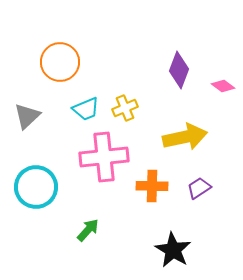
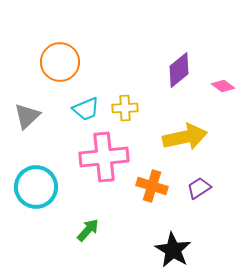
purple diamond: rotated 30 degrees clockwise
yellow cross: rotated 20 degrees clockwise
orange cross: rotated 16 degrees clockwise
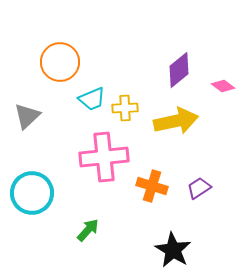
cyan trapezoid: moved 6 px right, 10 px up
yellow arrow: moved 9 px left, 16 px up
cyan circle: moved 4 px left, 6 px down
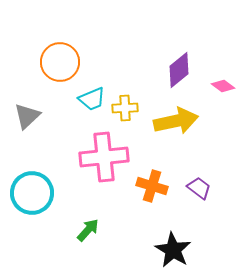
purple trapezoid: rotated 70 degrees clockwise
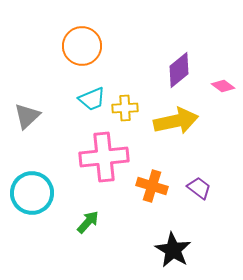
orange circle: moved 22 px right, 16 px up
green arrow: moved 8 px up
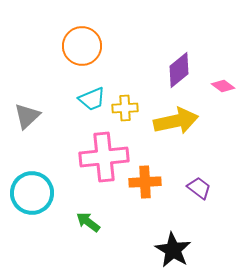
orange cross: moved 7 px left, 4 px up; rotated 20 degrees counterclockwise
green arrow: rotated 95 degrees counterclockwise
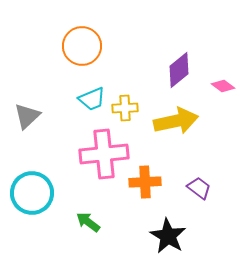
pink cross: moved 3 px up
black star: moved 5 px left, 14 px up
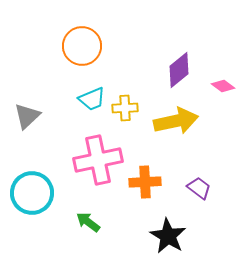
pink cross: moved 6 px left, 6 px down; rotated 6 degrees counterclockwise
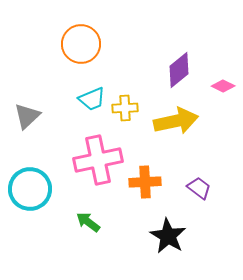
orange circle: moved 1 px left, 2 px up
pink diamond: rotated 10 degrees counterclockwise
cyan circle: moved 2 px left, 4 px up
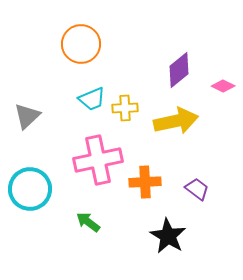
purple trapezoid: moved 2 px left, 1 px down
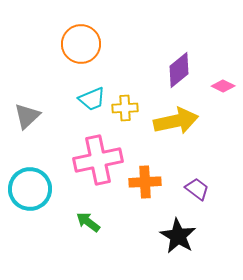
black star: moved 10 px right
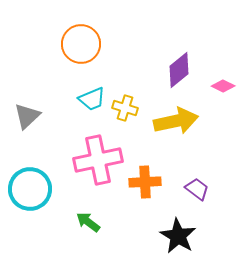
yellow cross: rotated 20 degrees clockwise
